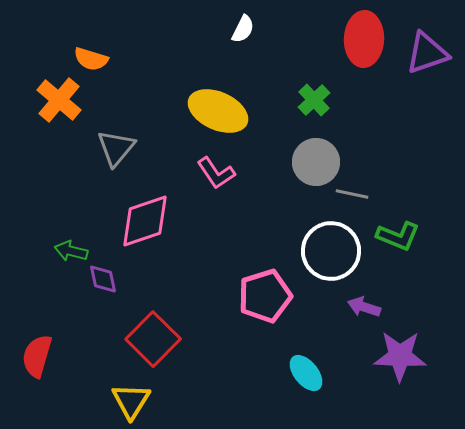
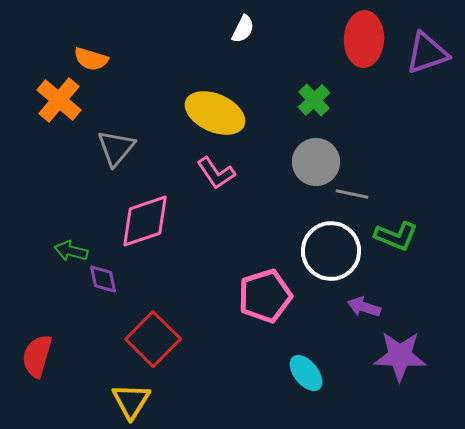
yellow ellipse: moved 3 px left, 2 px down
green L-shape: moved 2 px left
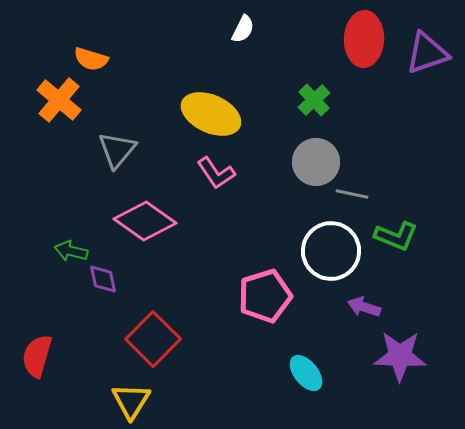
yellow ellipse: moved 4 px left, 1 px down
gray triangle: moved 1 px right, 2 px down
pink diamond: rotated 54 degrees clockwise
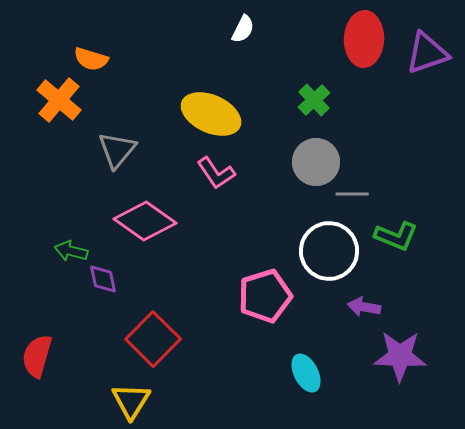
gray line: rotated 12 degrees counterclockwise
white circle: moved 2 px left
purple arrow: rotated 8 degrees counterclockwise
cyan ellipse: rotated 12 degrees clockwise
